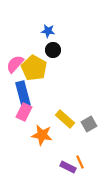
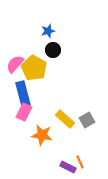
blue star: rotated 24 degrees counterclockwise
gray square: moved 2 px left, 4 px up
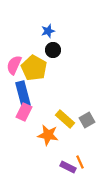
pink semicircle: moved 1 px left, 1 px down; rotated 18 degrees counterclockwise
orange star: moved 6 px right
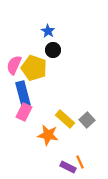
blue star: rotated 24 degrees counterclockwise
yellow pentagon: rotated 10 degrees counterclockwise
gray square: rotated 14 degrees counterclockwise
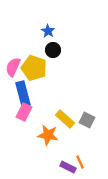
pink semicircle: moved 1 px left, 2 px down
gray square: rotated 21 degrees counterclockwise
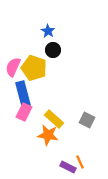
yellow rectangle: moved 11 px left
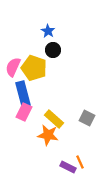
gray square: moved 2 px up
